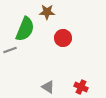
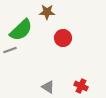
green semicircle: moved 4 px left, 1 px down; rotated 25 degrees clockwise
red cross: moved 1 px up
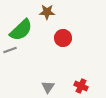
gray triangle: rotated 32 degrees clockwise
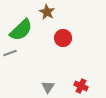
brown star: rotated 28 degrees clockwise
gray line: moved 3 px down
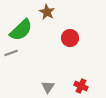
red circle: moved 7 px right
gray line: moved 1 px right
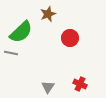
brown star: moved 1 px right, 2 px down; rotated 21 degrees clockwise
green semicircle: moved 2 px down
gray line: rotated 32 degrees clockwise
red cross: moved 1 px left, 2 px up
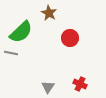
brown star: moved 1 px right, 1 px up; rotated 21 degrees counterclockwise
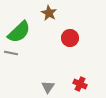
green semicircle: moved 2 px left
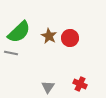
brown star: moved 23 px down
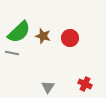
brown star: moved 6 px left; rotated 14 degrees counterclockwise
gray line: moved 1 px right
red cross: moved 5 px right
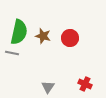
green semicircle: rotated 35 degrees counterclockwise
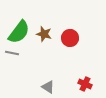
green semicircle: rotated 25 degrees clockwise
brown star: moved 1 px right, 2 px up
gray triangle: rotated 32 degrees counterclockwise
